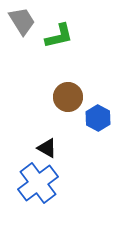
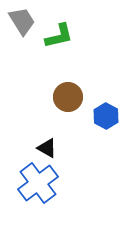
blue hexagon: moved 8 px right, 2 px up
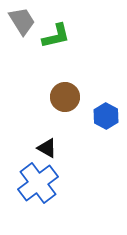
green L-shape: moved 3 px left
brown circle: moved 3 px left
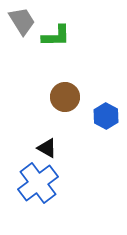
green L-shape: rotated 12 degrees clockwise
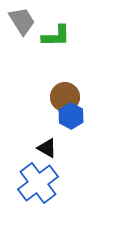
blue hexagon: moved 35 px left
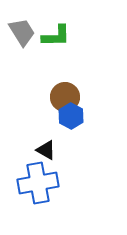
gray trapezoid: moved 11 px down
black triangle: moved 1 px left, 2 px down
blue cross: rotated 27 degrees clockwise
